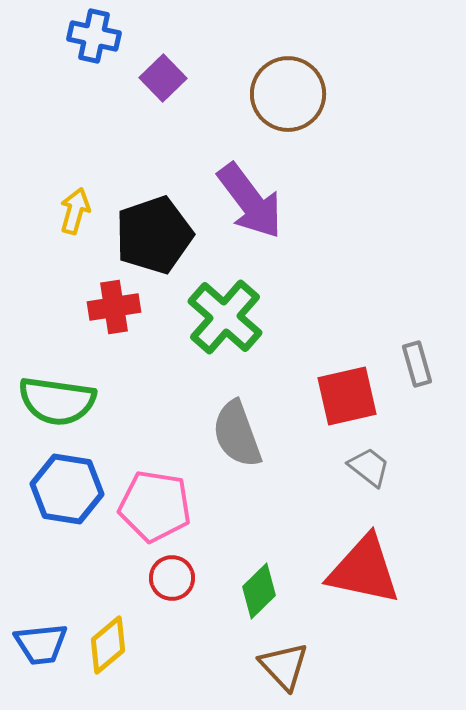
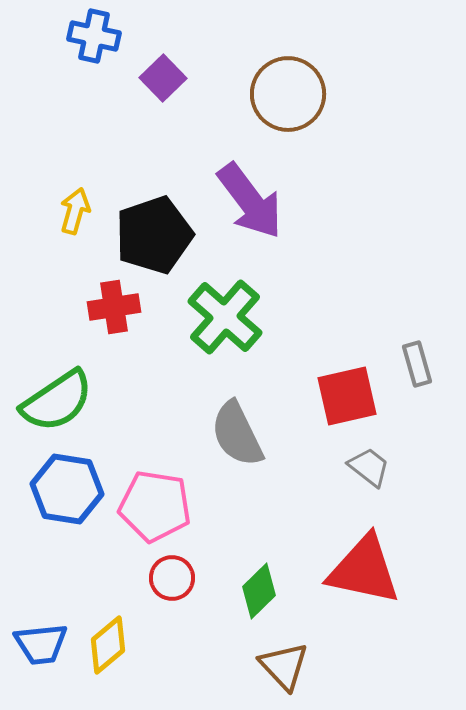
green semicircle: rotated 42 degrees counterclockwise
gray semicircle: rotated 6 degrees counterclockwise
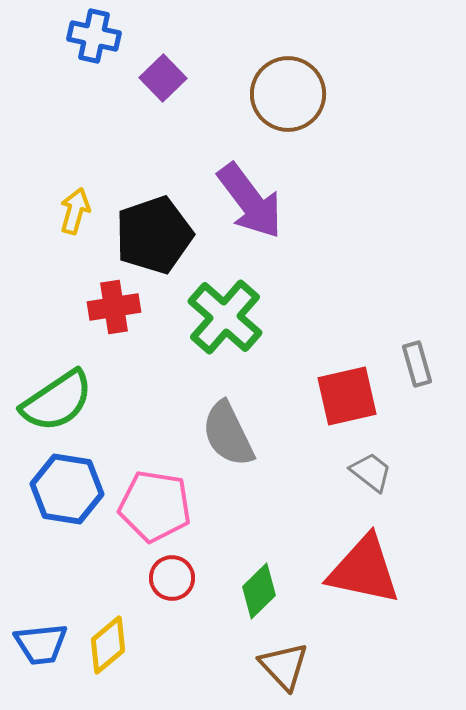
gray semicircle: moved 9 px left
gray trapezoid: moved 2 px right, 5 px down
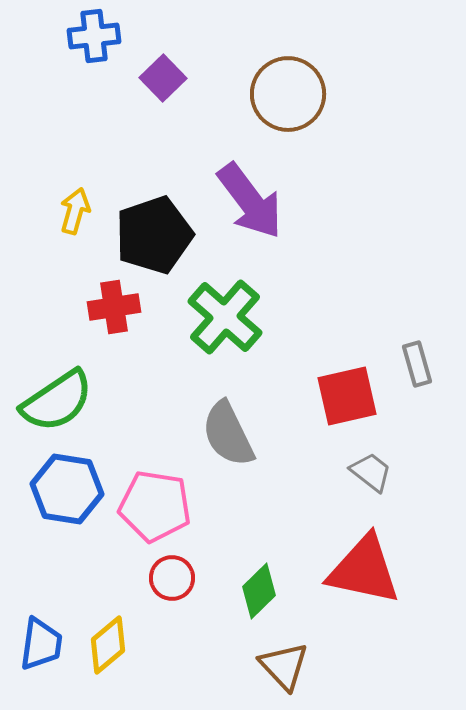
blue cross: rotated 18 degrees counterclockwise
blue trapezoid: rotated 76 degrees counterclockwise
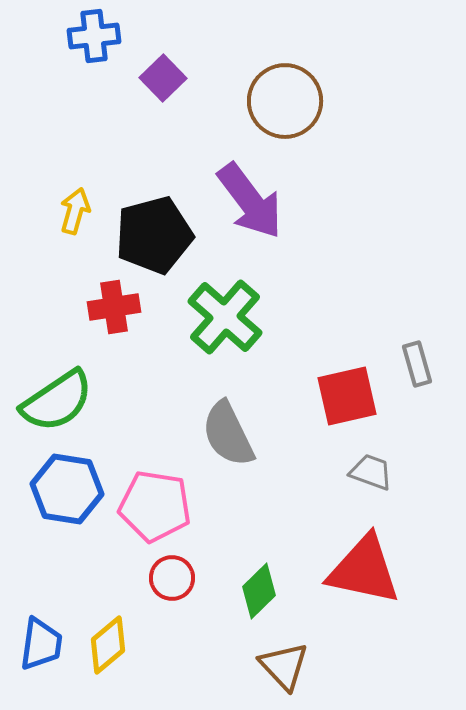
brown circle: moved 3 px left, 7 px down
black pentagon: rotated 4 degrees clockwise
gray trapezoid: rotated 18 degrees counterclockwise
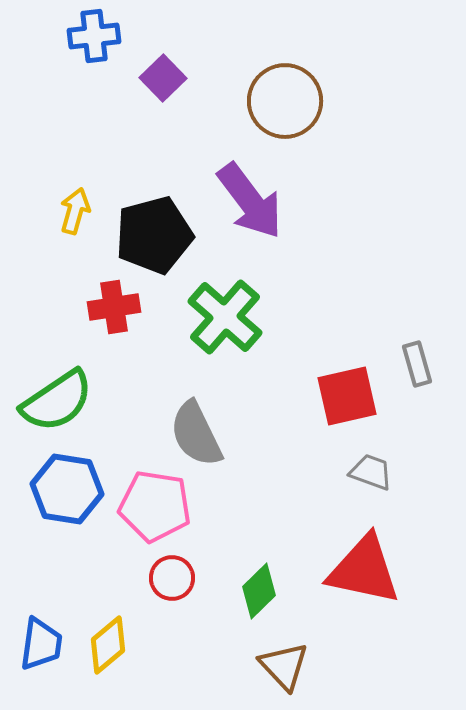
gray semicircle: moved 32 px left
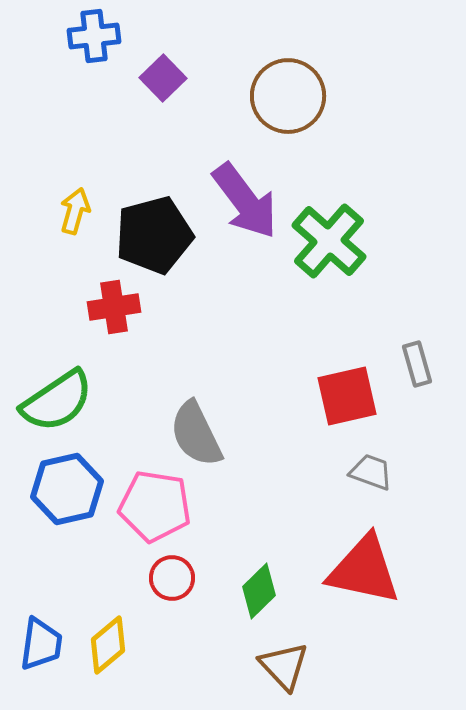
brown circle: moved 3 px right, 5 px up
purple arrow: moved 5 px left
green cross: moved 104 px right, 76 px up
blue hexagon: rotated 22 degrees counterclockwise
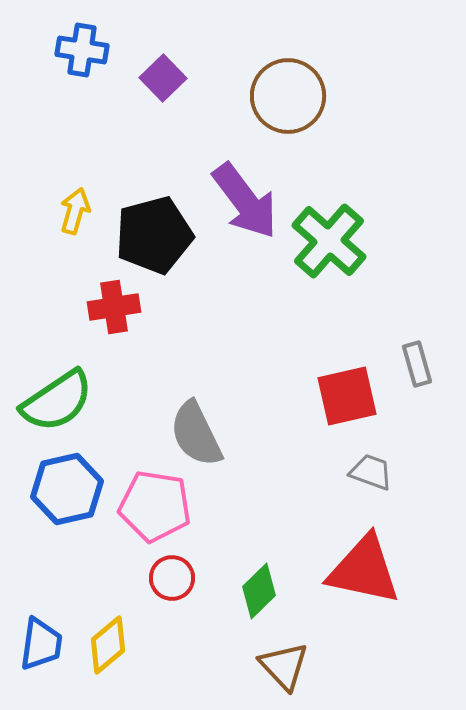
blue cross: moved 12 px left, 14 px down; rotated 15 degrees clockwise
